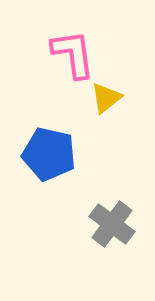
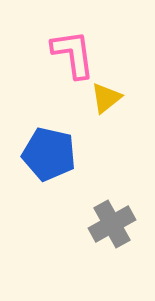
gray cross: rotated 24 degrees clockwise
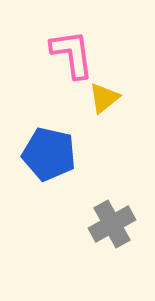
pink L-shape: moved 1 px left
yellow triangle: moved 2 px left
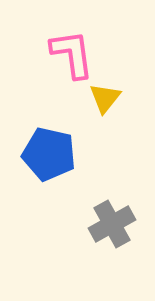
yellow triangle: moved 1 px right; rotated 12 degrees counterclockwise
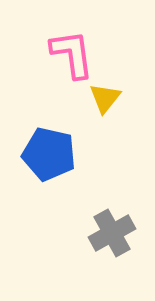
gray cross: moved 9 px down
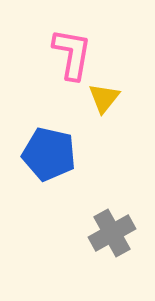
pink L-shape: rotated 18 degrees clockwise
yellow triangle: moved 1 px left
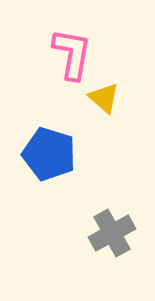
yellow triangle: rotated 28 degrees counterclockwise
blue pentagon: rotated 4 degrees clockwise
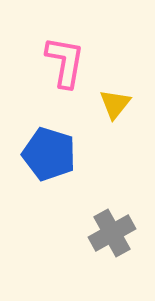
pink L-shape: moved 7 px left, 8 px down
yellow triangle: moved 11 px right, 6 px down; rotated 28 degrees clockwise
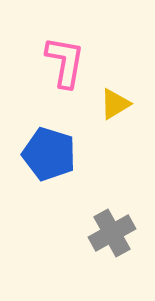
yellow triangle: rotated 20 degrees clockwise
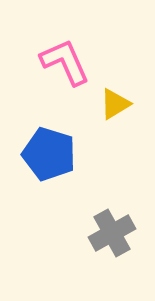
pink L-shape: rotated 34 degrees counterclockwise
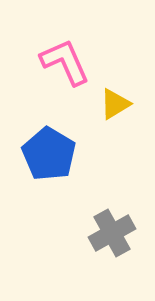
blue pentagon: rotated 14 degrees clockwise
